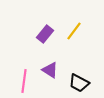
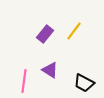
black trapezoid: moved 5 px right
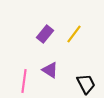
yellow line: moved 3 px down
black trapezoid: moved 2 px right, 1 px down; rotated 145 degrees counterclockwise
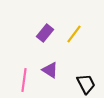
purple rectangle: moved 1 px up
pink line: moved 1 px up
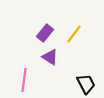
purple triangle: moved 13 px up
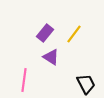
purple triangle: moved 1 px right
